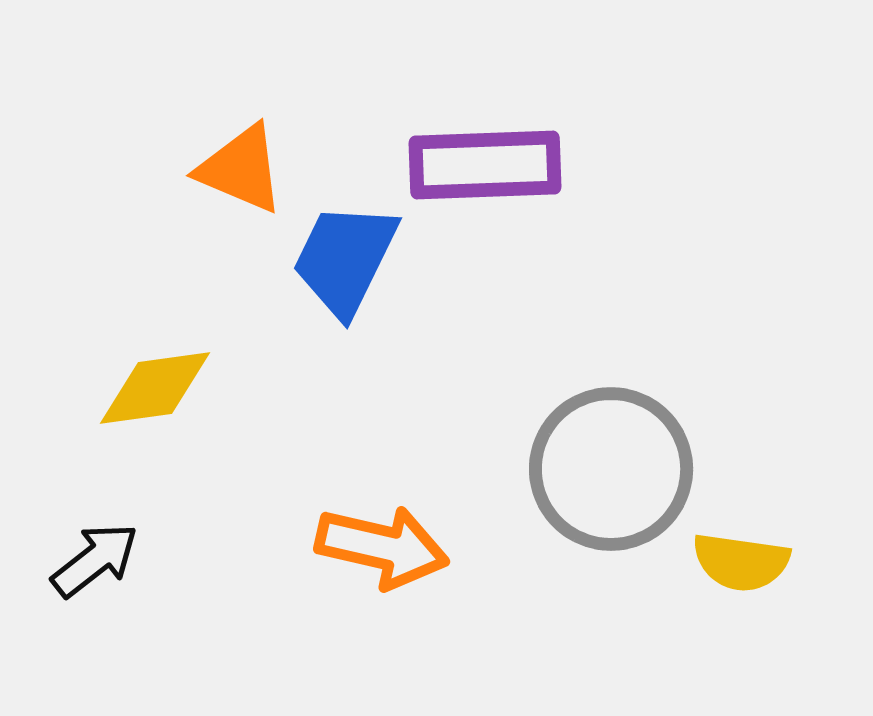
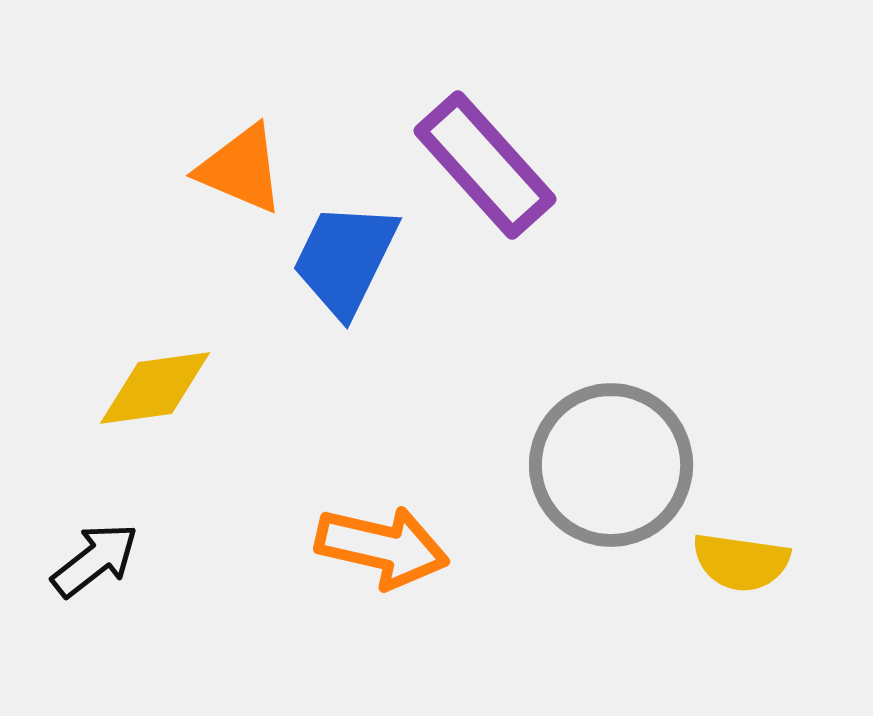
purple rectangle: rotated 50 degrees clockwise
gray circle: moved 4 px up
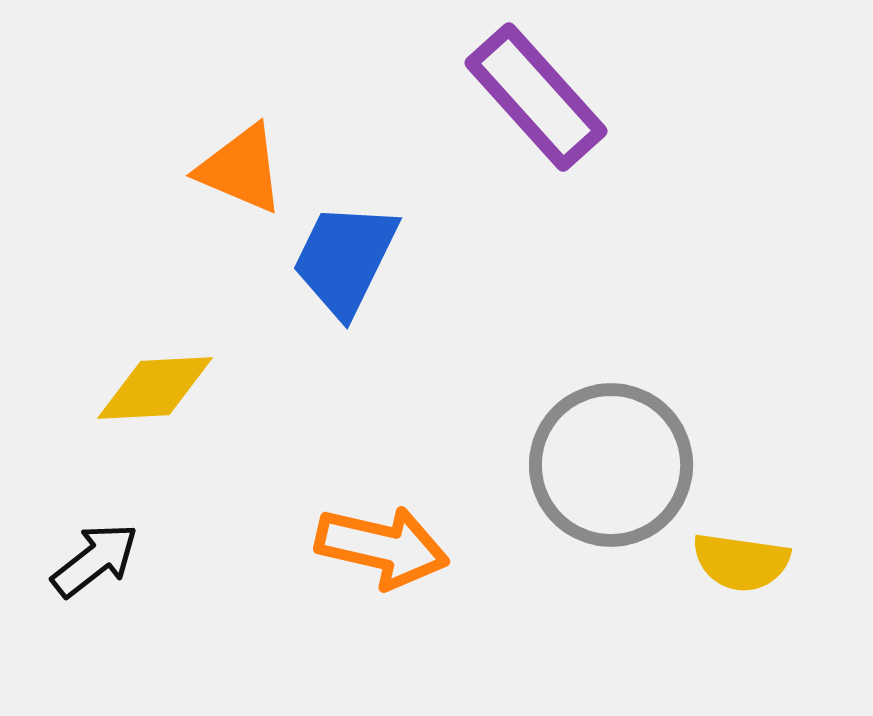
purple rectangle: moved 51 px right, 68 px up
yellow diamond: rotated 5 degrees clockwise
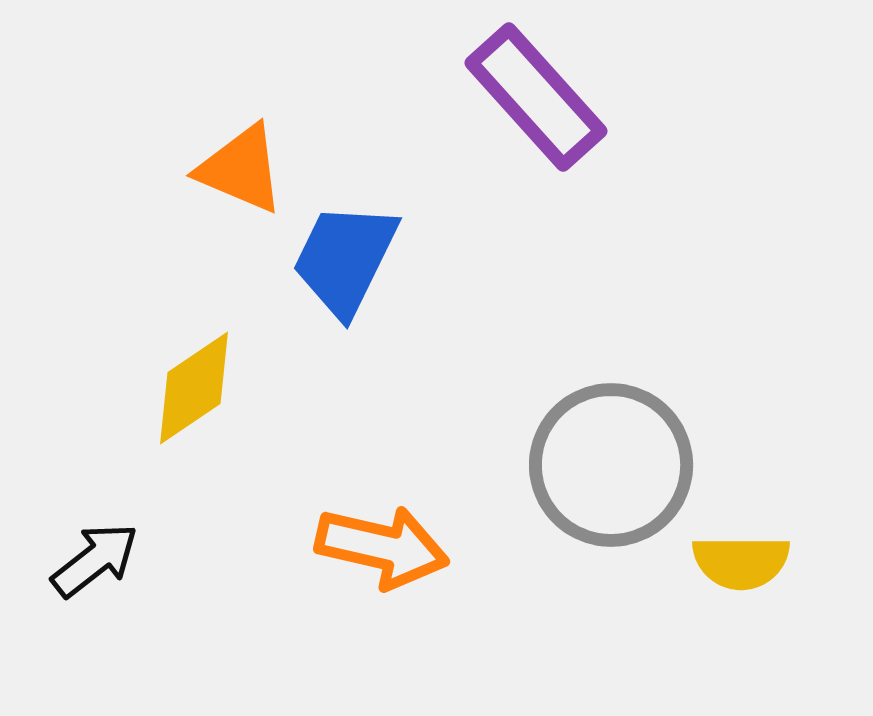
yellow diamond: moved 39 px right; rotated 31 degrees counterclockwise
yellow semicircle: rotated 8 degrees counterclockwise
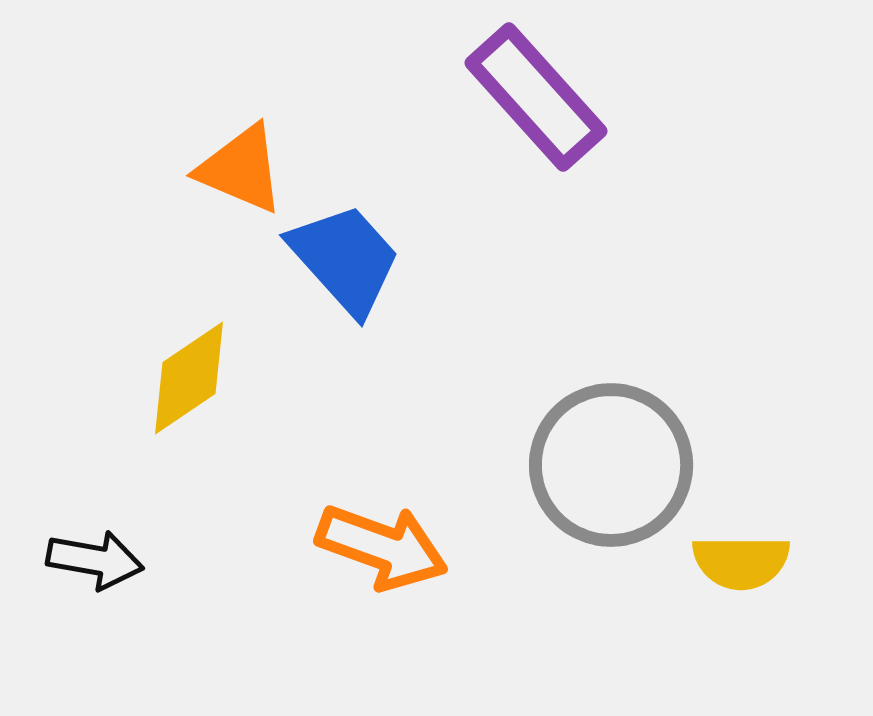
blue trapezoid: rotated 112 degrees clockwise
yellow diamond: moved 5 px left, 10 px up
orange arrow: rotated 7 degrees clockwise
black arrow: rotated 48 degrees clockwise
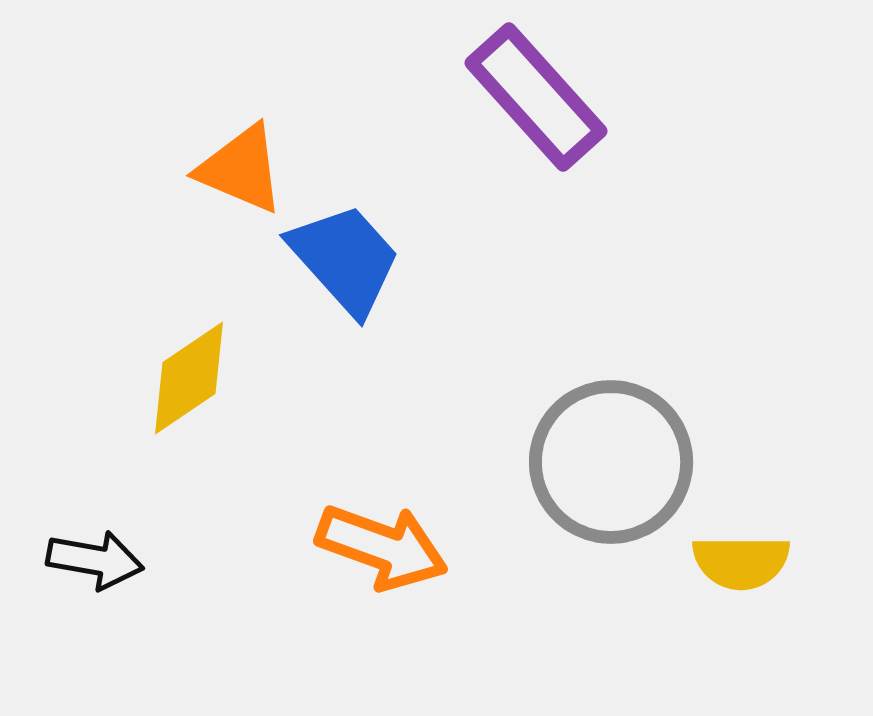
gray circle: moved 3 px up
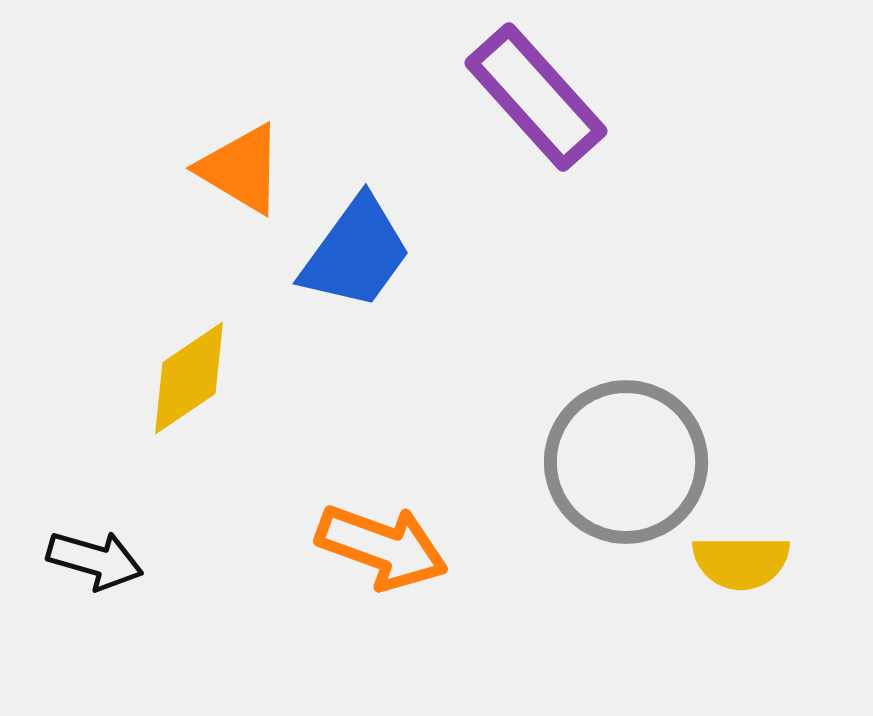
orange triangle: rotated 8 degrees clockwise
blue trapezoid: moved 11 px right, 6 px up; rotated 78 degrees clockwise
gray circle: moved 15 px right
black arrow: rotated 6 degrees clockwise
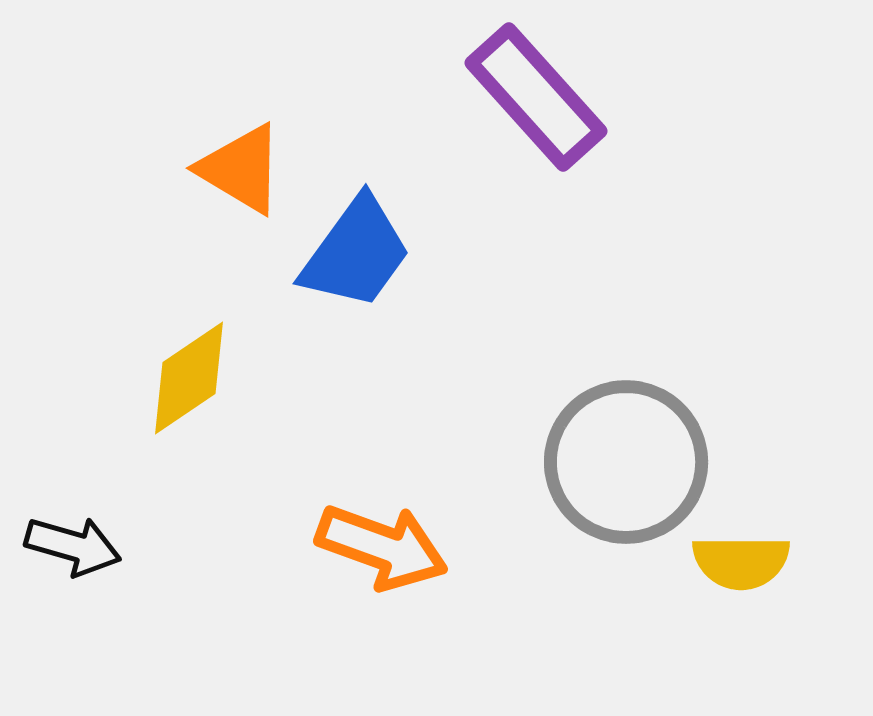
black arrow: moved 22 px left, 14 px up
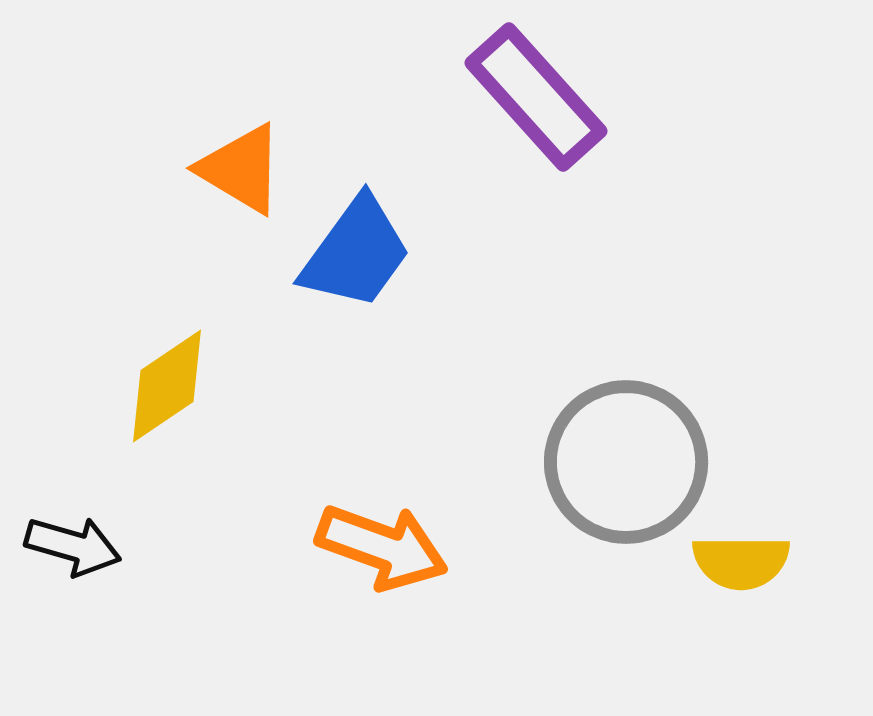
yellow diamond: moved 22 px left, 8 px down
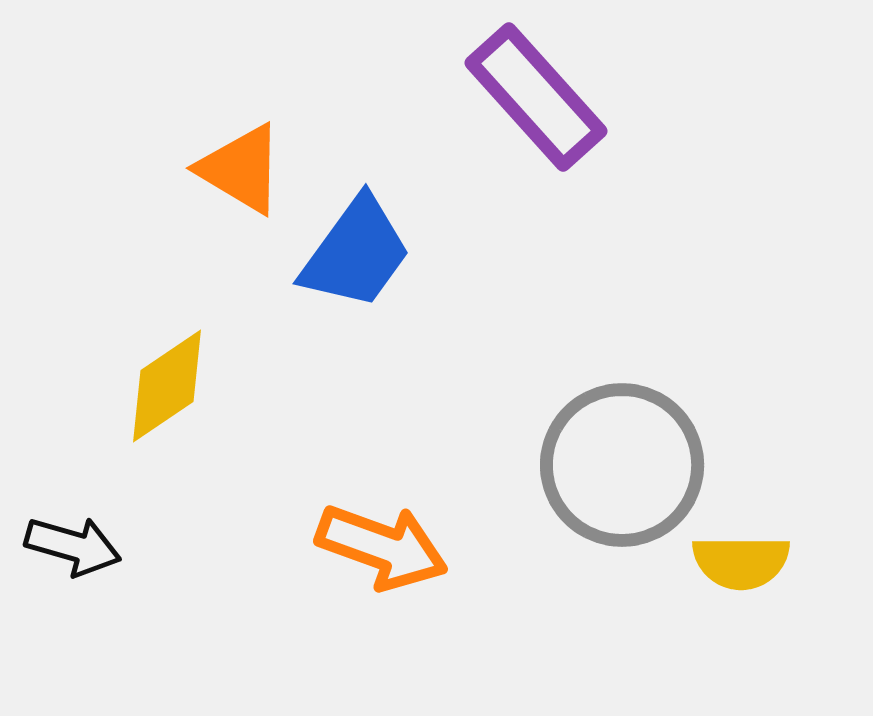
gray circle: moved 4 px left, 3 px down
